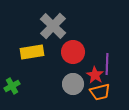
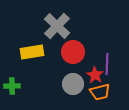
gray cross: moved 4 px right
green cross: rotated 28 degrees clockwise
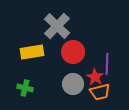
red star: moved 2 px down
green cross: moved 13 px right, 2 px down; rotated 14 degrees clockwise
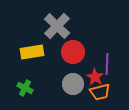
green cross: rotated 14 degrees clockwise
